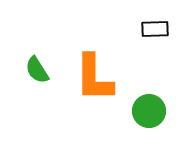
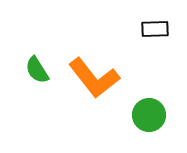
orange L-shape: rotated 38 degrees counterclockwise
green circle: moved 4 px down
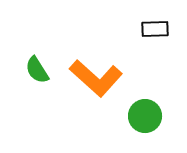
orange L-shape: moved 2 px right; rotated 10 degrees counterclockwise
green circle: moved 4 px left, 1 px down
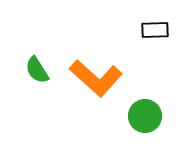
black rectangle: moved 1 px down
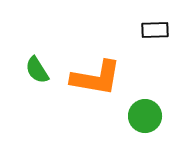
orange L-shape: rotated 32 degrees counterclockwise
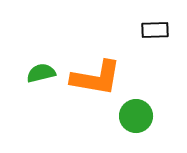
green semicircle: moved 4 px right, 3 px down; rotated 108 degrees clockwise
green circle: moved 9 px left
